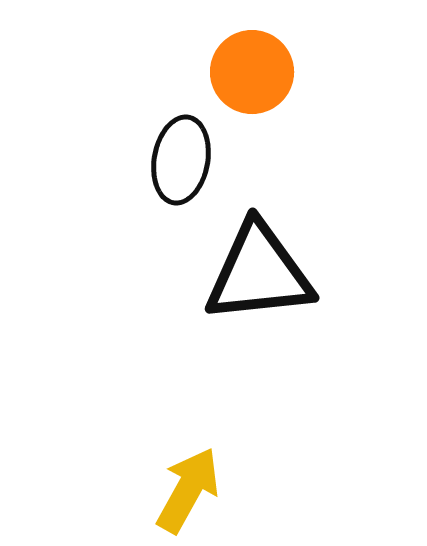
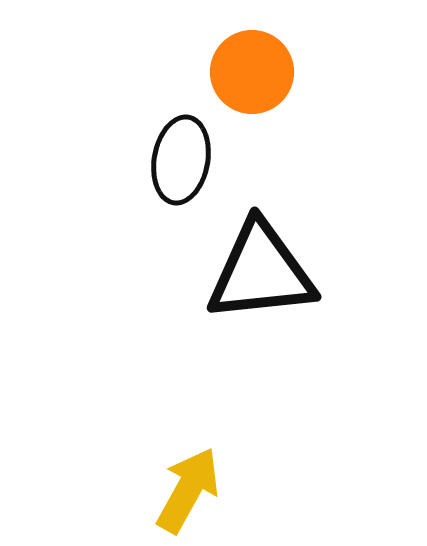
black triangle: moved 2 px right, 1 px up
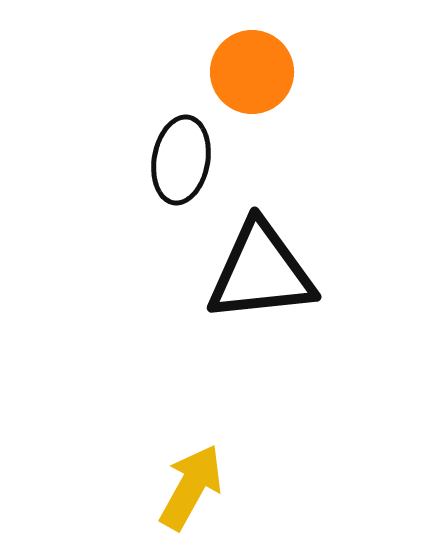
yellow arrow: moved 3 px right, 3 px up
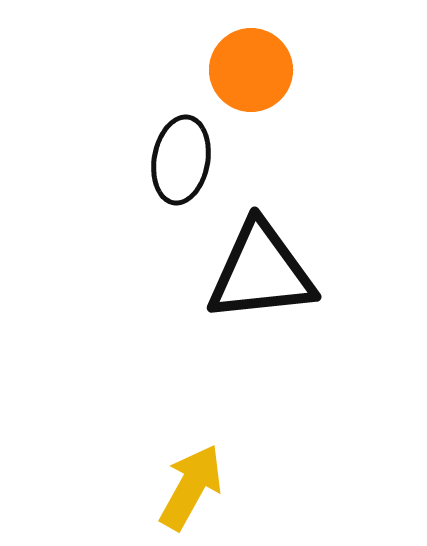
orange circle: moved 1 px left, 2 px up
